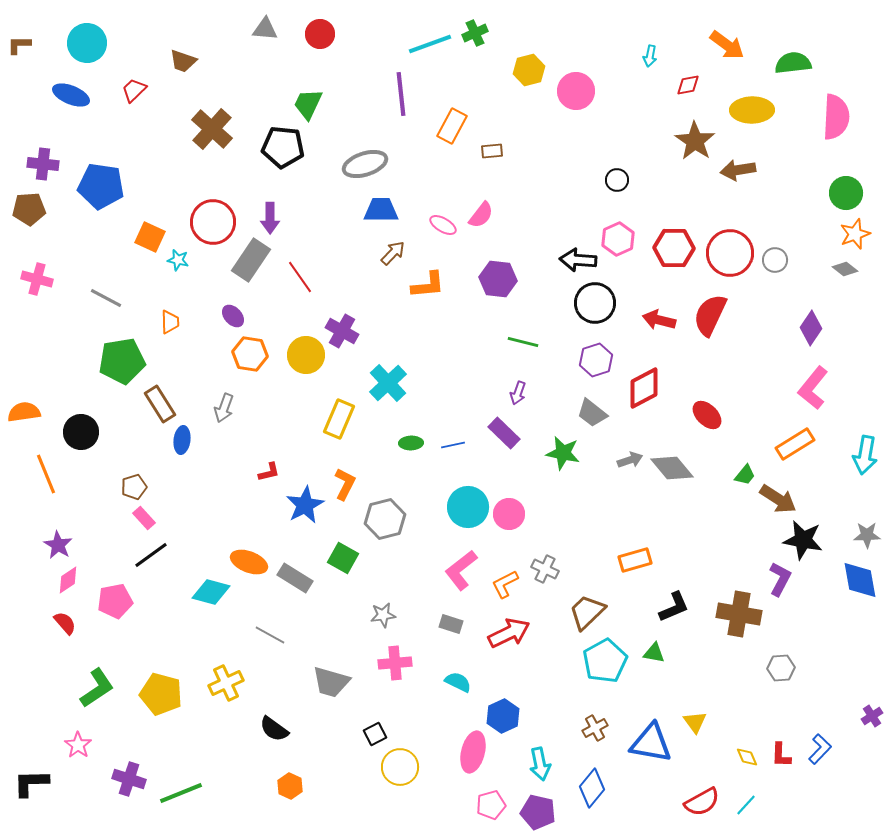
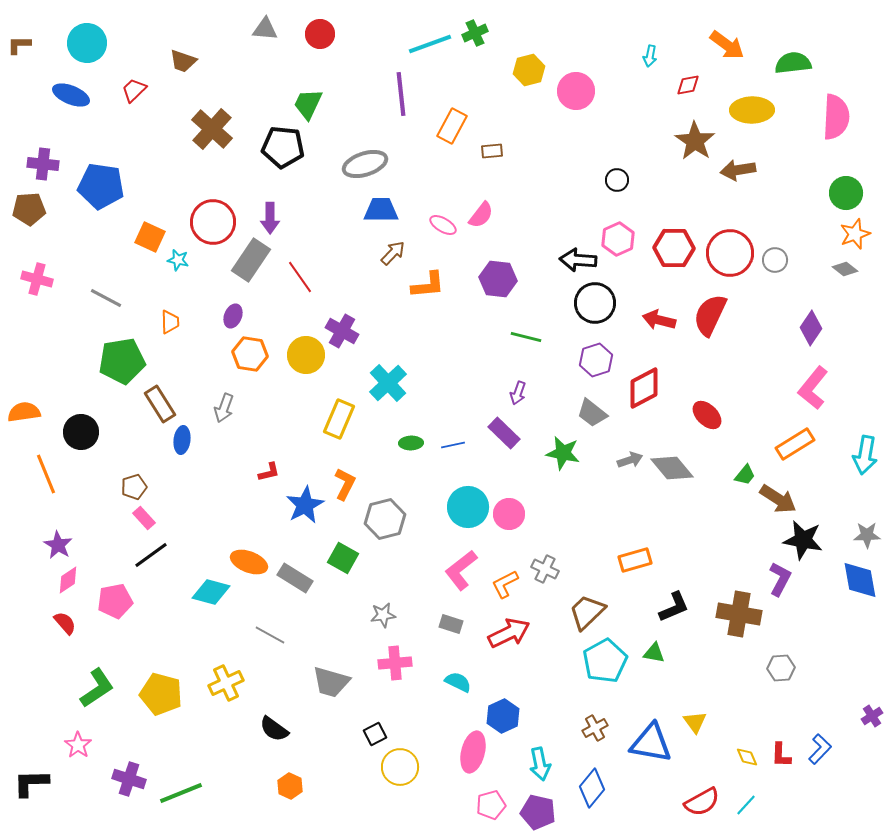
purple ellipse at (233, 316): rotated 65 degrees clockwise
green line at (523, 342): moved 3 px right, 5 px up
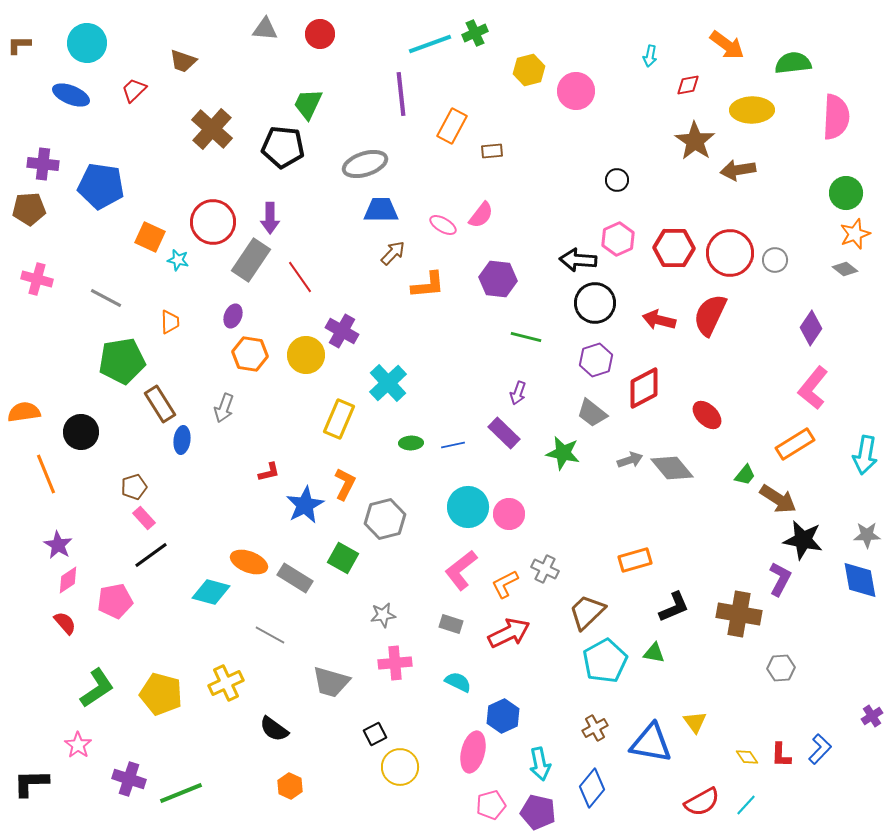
yellow diamond at (747, 757): rotated 10 degrees counterclockwise
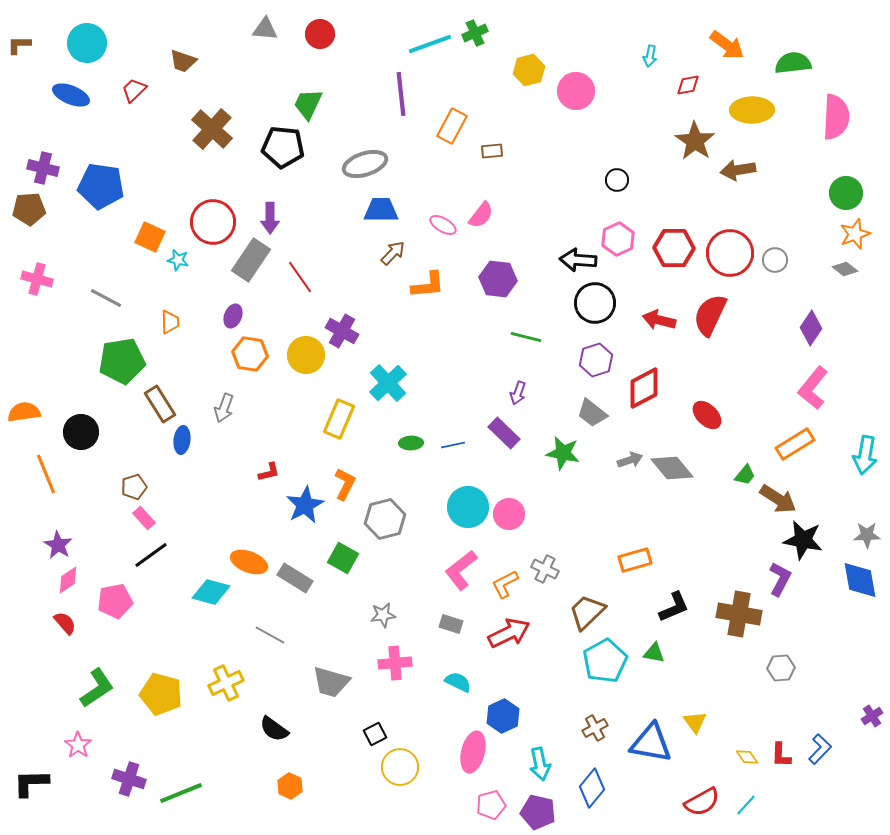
purple cross at (43, 164): moved 4 px down; rotated 8 degrees clockwise
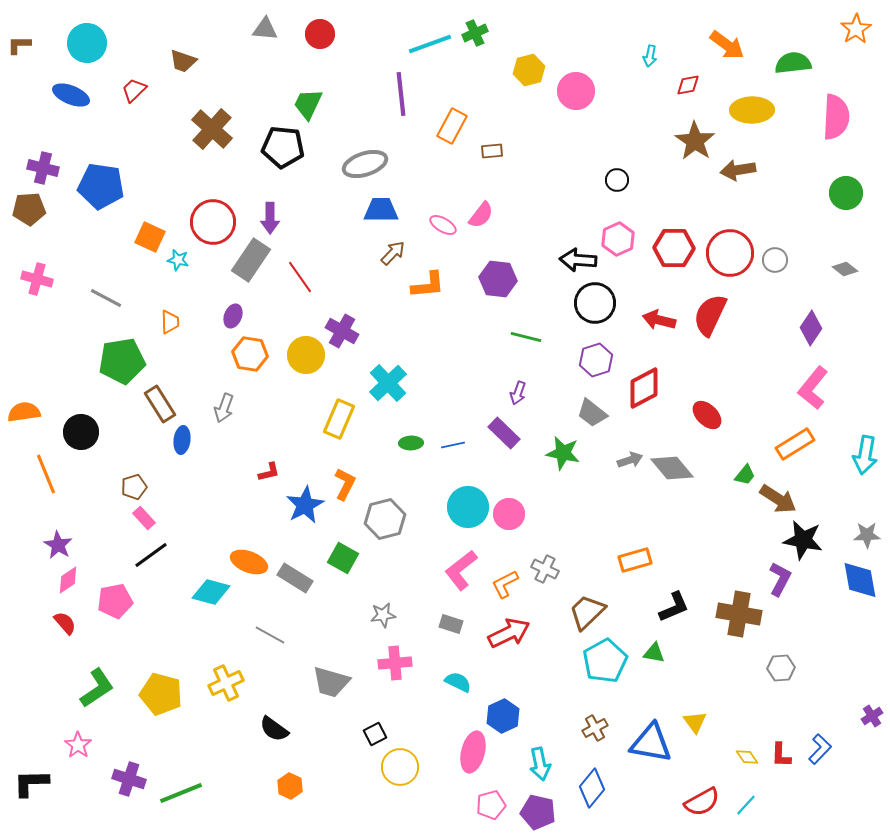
orange star at (855, 234): moved 1 px right, 205 px up; rotated 12 degrees counterclockwise
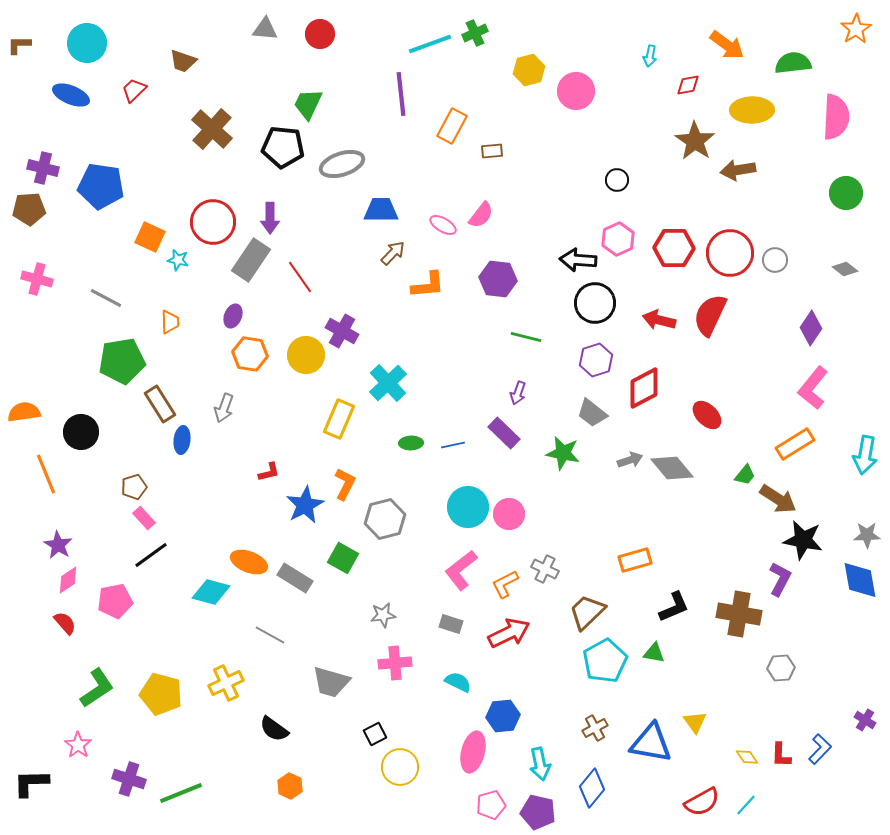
gray ellipse at (365, 164): moved 23 px left
blue hexagon at (503, 716): rotated 20 degrees clockwise
purple cross at (872, 716): moved 7 px left, 4 px down; rotated 25 degrees counterclockwise
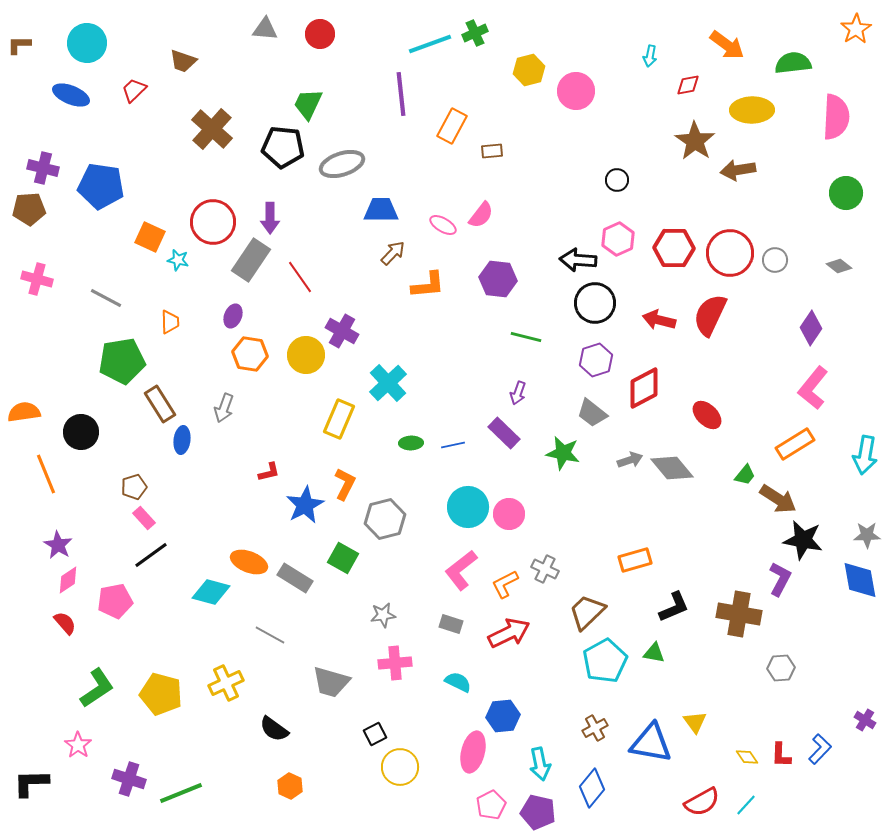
gray diamond at (845, 269): moved 6 px left, 3 px up
pink pentagon at (491, 805): rotated 12 degrees counterclockwise
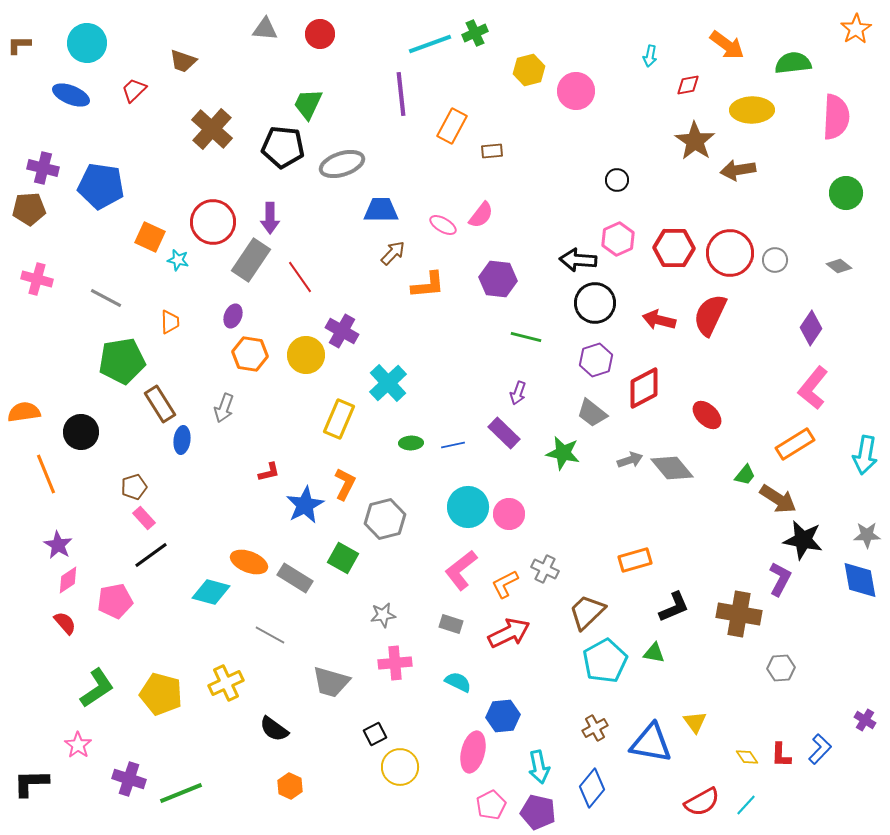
cyan arrow at (540, 764): moved 1 px left, 3 px down
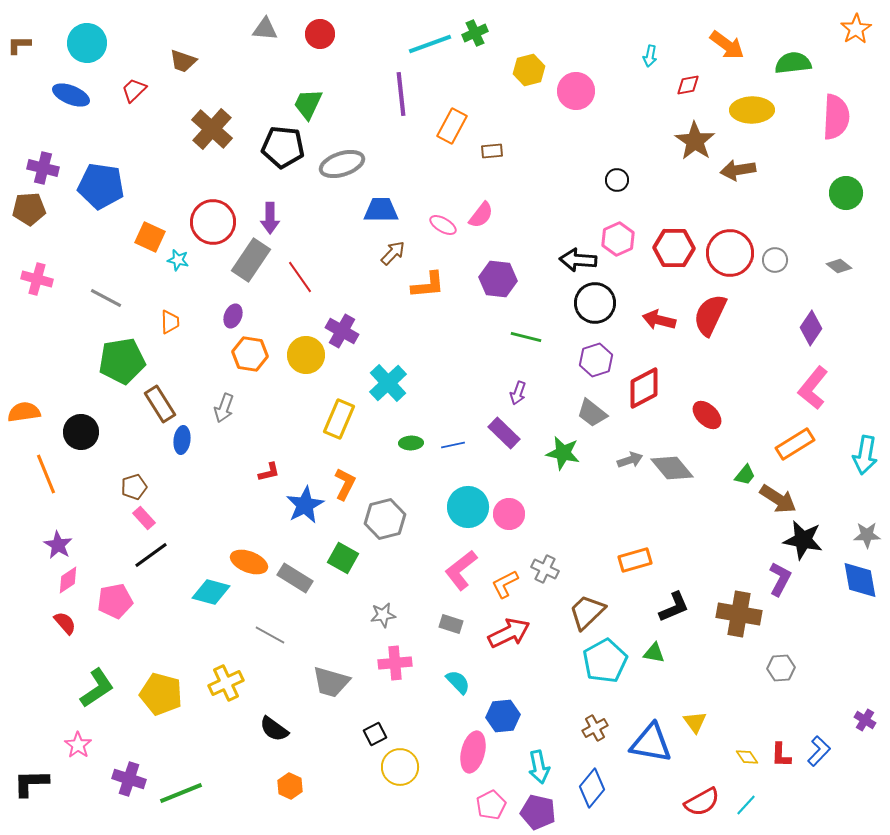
cyan semicircle at (458, 682): rotated 20 degrees clockwise
blue L-shape at (820, 749): moved 1 px left, 2 px down
